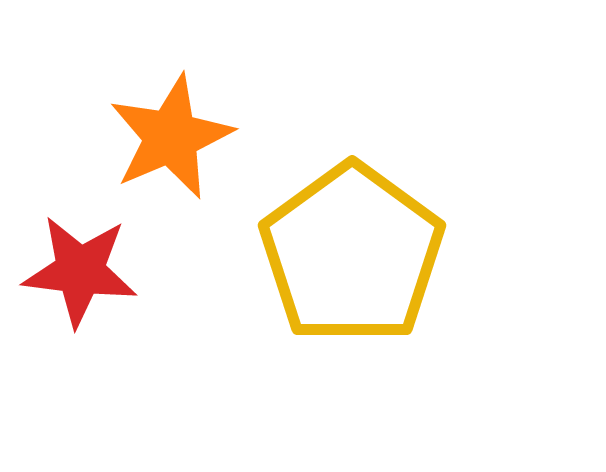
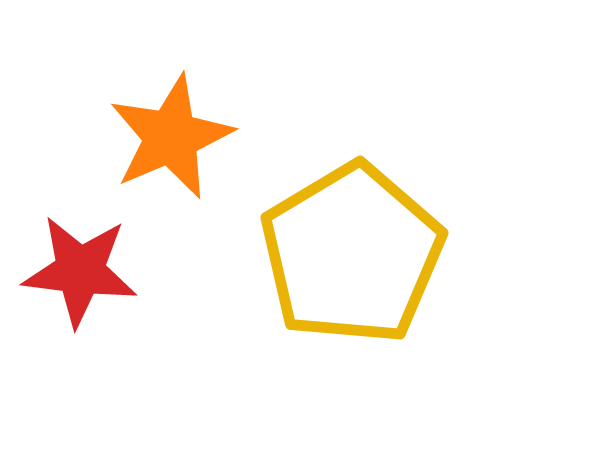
yellow pentagon: rotated 5 degrees clockwise
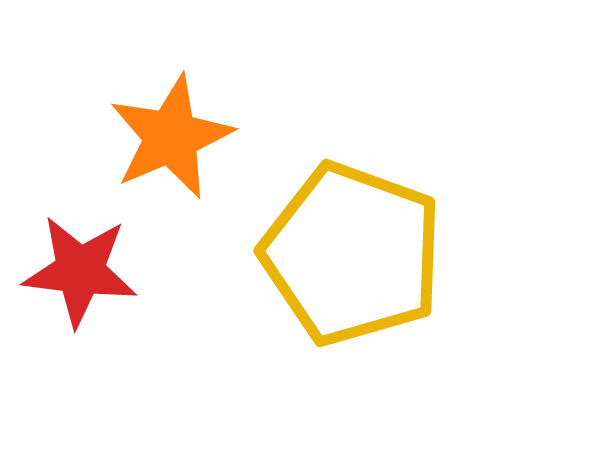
yellow pentagon: rotated 21 degrees counterclockwise
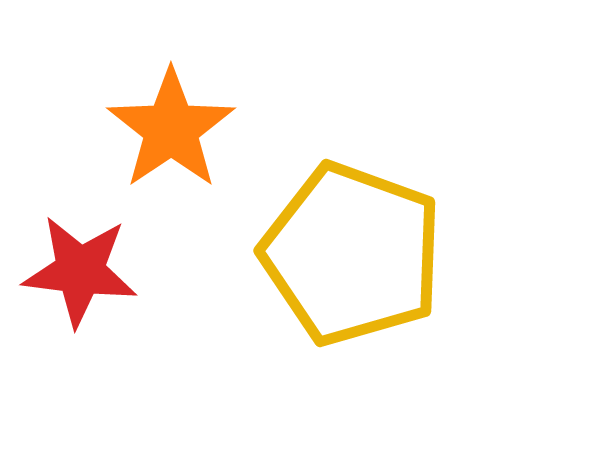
orange star: moved 8 px up; rotated 11 degrees counterclockwise
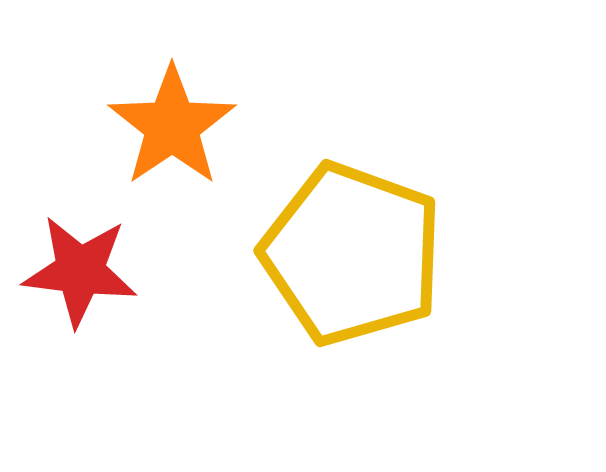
orange star: moved 1 px right, 3 px up
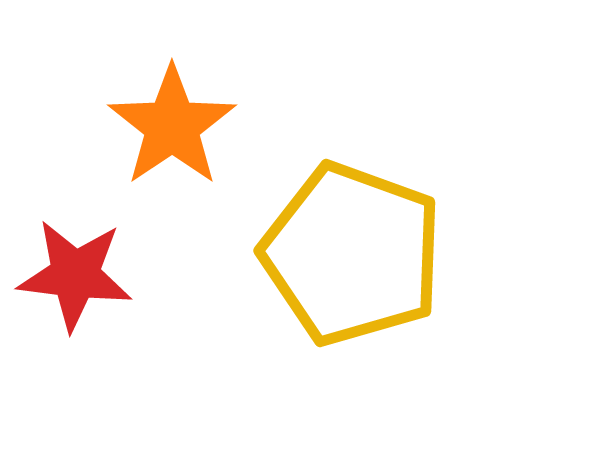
red star: moved 5 px left, 4 px down
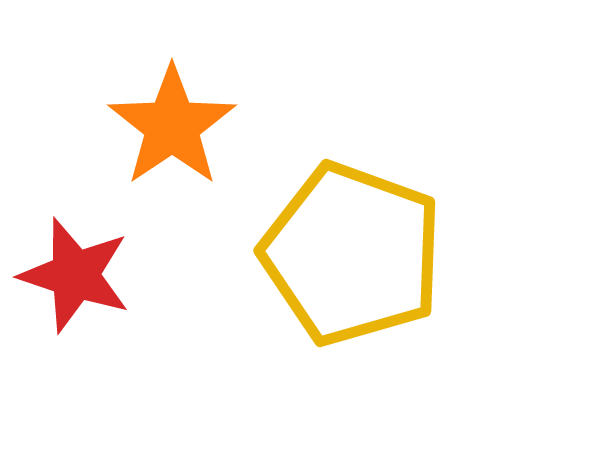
red star: rotated 11 degrees clockwise
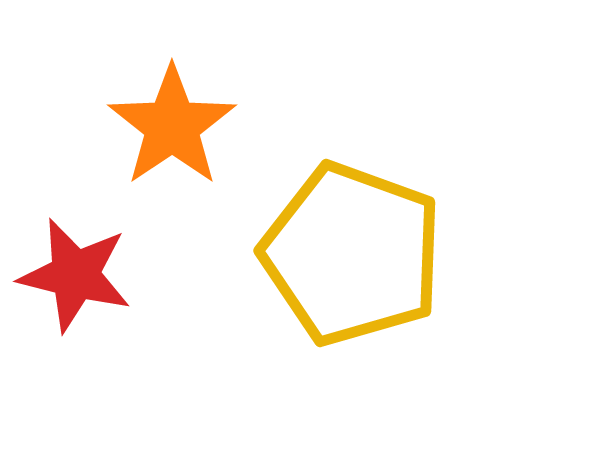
red star: rotated 4 degrees counterclockwise
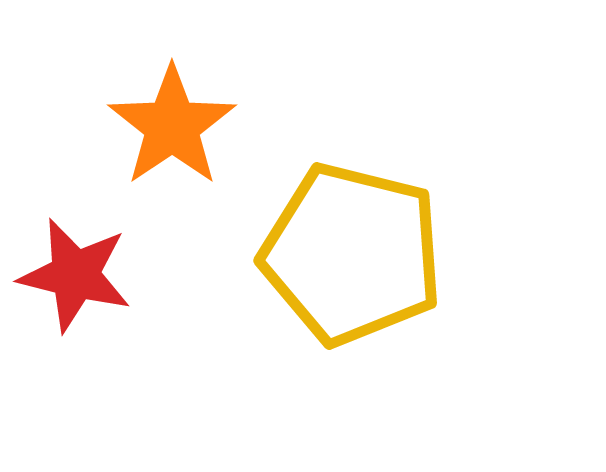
yellow pentagon: rotated 6 degrees counterclockwise
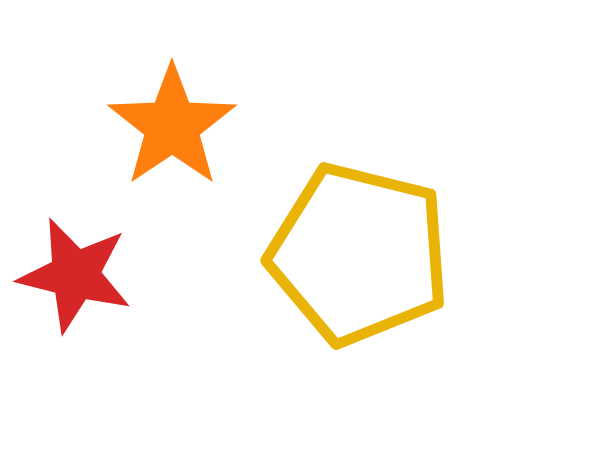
yellow pentagon: moved 7 px right
